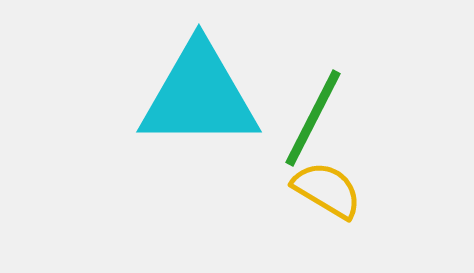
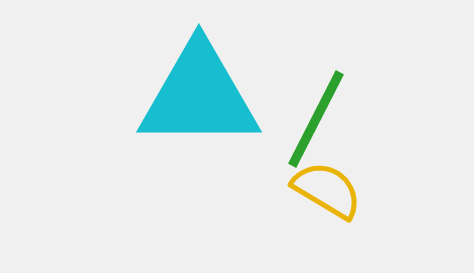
green line: moved 3 px right, 1 px down
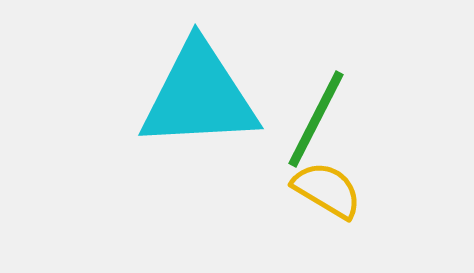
cyan triangle: rotated 3 degrees counterclockwise
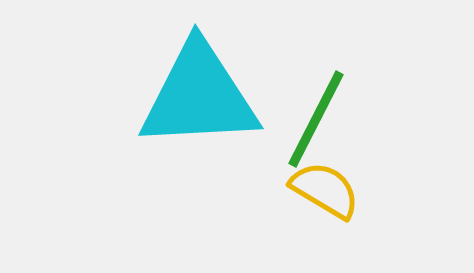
yellow semicircle: moved 2 px left
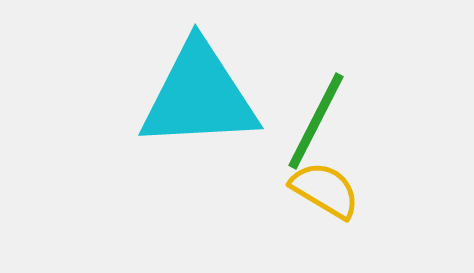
green line: moved 2 px down
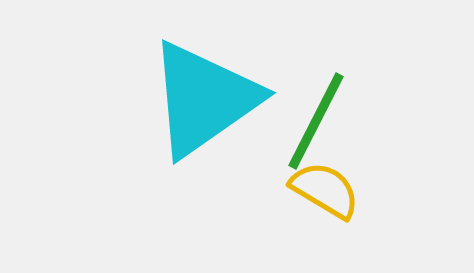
cyan triangle: moved 5 px right, 3 px down; rotated 32 degrees counterclockwise
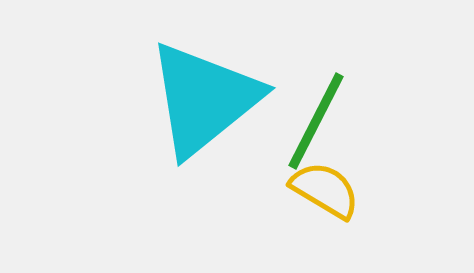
cyan triangle: rotated 4 degrees counterclockwise
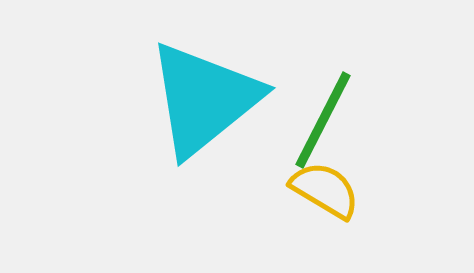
green line: moved 7 px right, 1 px up
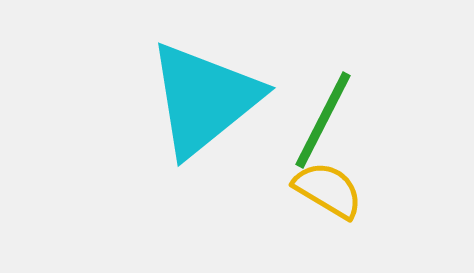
yellow semicircle: moved 3 px right
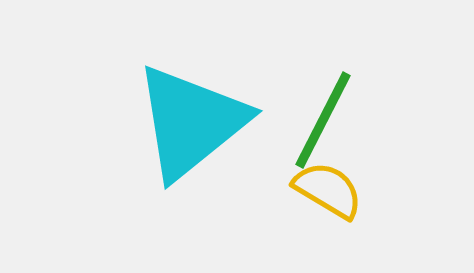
cyan triangle: moved 13 px left, 23 px down
